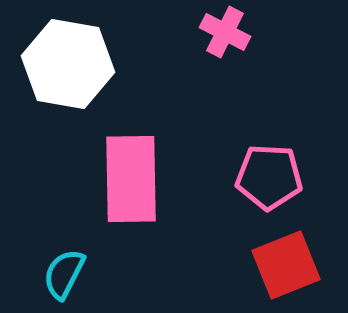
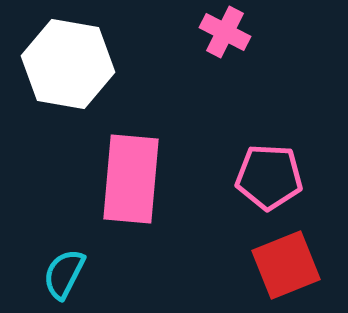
pink rectangle: rotated 6 degrees clockwise
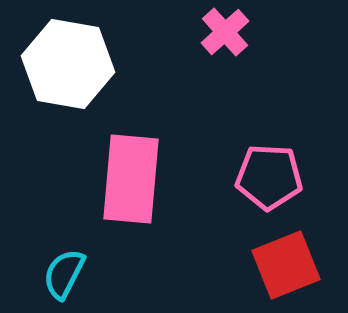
pink cross: rotated 21 degrees clockwise
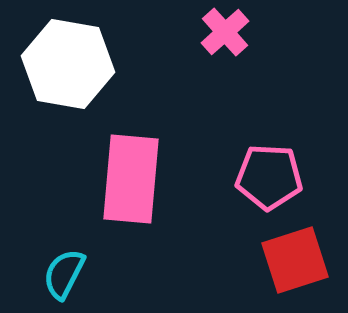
red square: moved 9 px right, 5 px up; rotated 4 degrees clockwise
